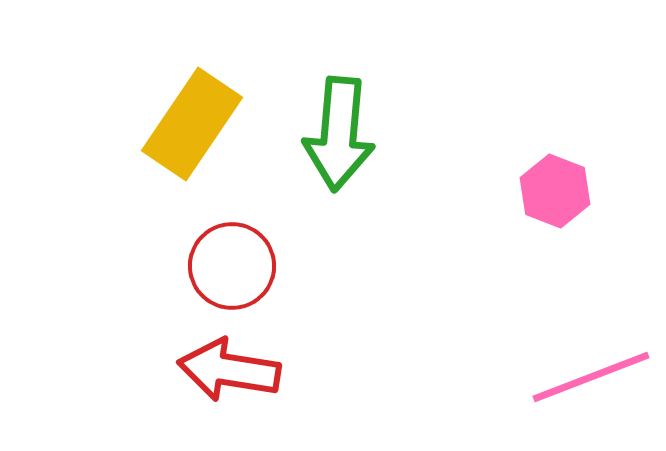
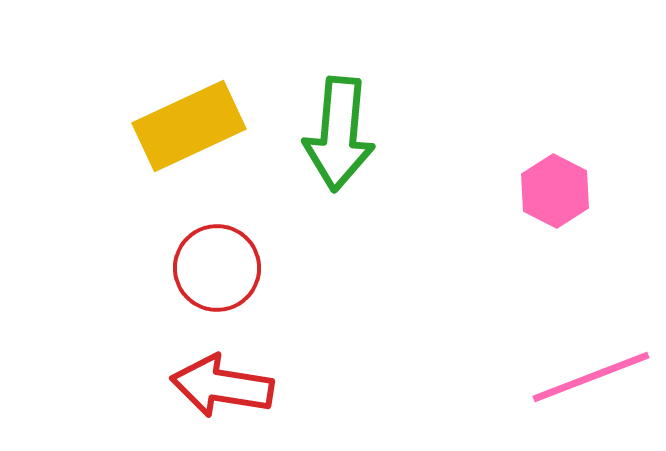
yellow rectangle: moved 3 px left, 2 px down; rotated 31 degrees clockwise
pink hexagon: rotated 6 degrees clockwise
red circle: moved 15 px left, 2 px down
red arrow: moved 7 px left, 16 px down
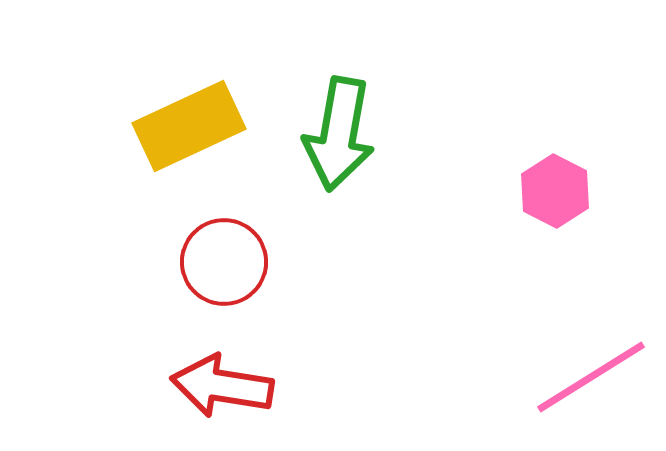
green arrow: rotated 5 degrees clockwise
red circle: moved 7 px right, 6 px up
pink line: rotated 11 degrees counterclockwise
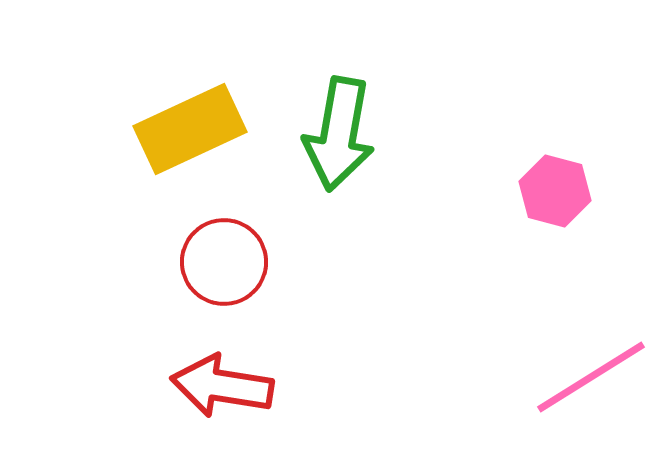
yellow rectangle: moved 1 px right, 3 px down
pink hexagon: rotated 12 degrees counterclockwise
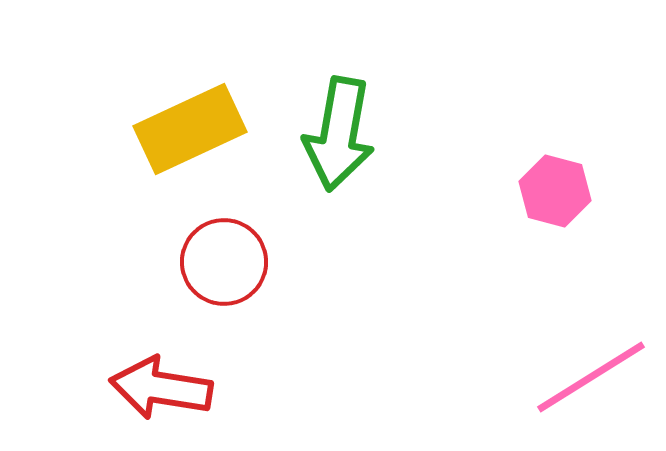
red arrow: moved 61 px left, 2 px down
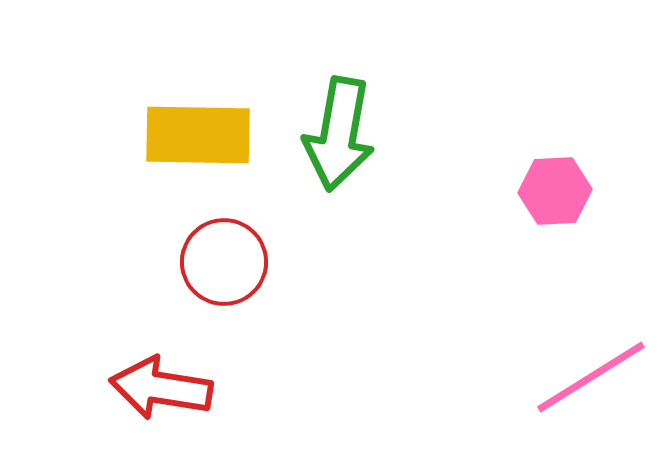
yellow rectangle: moved 8 px right, 6 px down; rotated 26 degrees clockwise
pink hexagon: rotated 18 degrees counterclockwise
